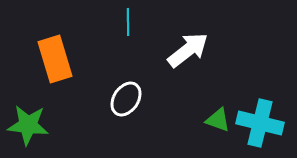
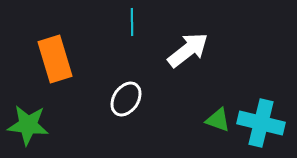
cyan line: moved 4 px right
cyan cross: moved 1 px right
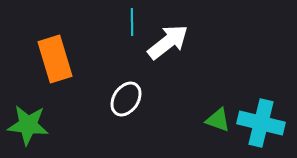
white arrow: moved 20 px left, 8 px up
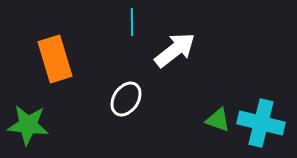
white arrow: moved 7 px right, 8 px down
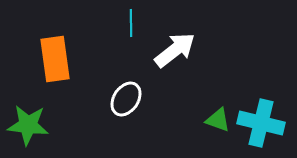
cyan line: moved 1 px left, 1 px down
orange rectangle: rotated 9 degrees clockwise
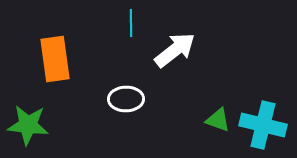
white ellipse: rotated 56 degrees clockwise
cyan cross: moved 2 px right, 2 px down
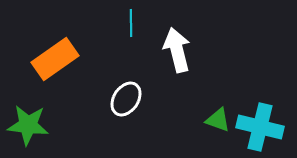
white arrow: moved 2 px right; rotated 66 degrees counterclockwise
orange rectangle: rotated 63 degrees clockwise
white ellipse: rotated 56 degrees counterclockwise
cyan cross: moved 3 px left, 2 px down
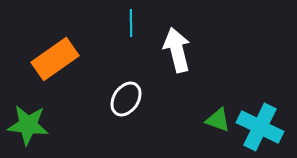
cyan cross: rotated 12 degrees clockwise
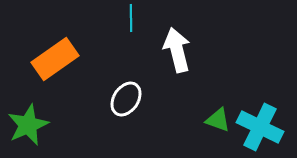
cyan line: moved 5 px up
green star: rotated 30 degrees counterclockwise
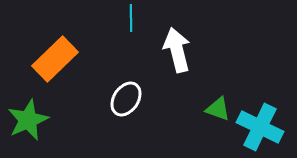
orange rectangle: rotated 9 degrees counterclockwise
green triangle: moved 11 px up
green star: moved 5 px up
